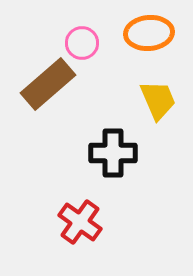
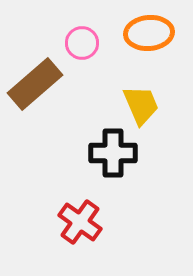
brown rectangle: moved 13 px left
yellow trapezoid: moved 17 px left, 5 px down
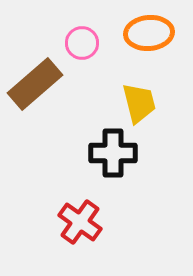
yellow trapezoid: moved 2 px left, 2 px up; rotated 9 degrees clockwise
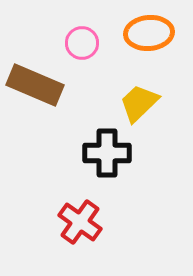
brown rectangle: moved 1 px down; rotated 64 degrees clockwise
yellow trapezoid: rotated 120 degrees counterclockwise
black cross: moved 6 px left
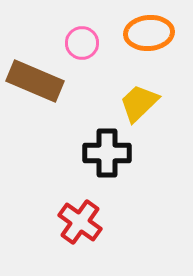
brown rectangle: moved 4 px up
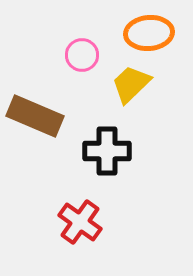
pink circle: moved 12 px down
brown rectangle: moved 35 px down
yellow trapezoid: moved 8 px left, 19 px up
black cross: moved 2 px up
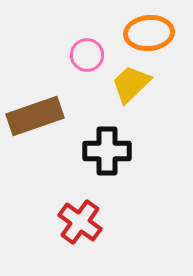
pink circle: moved 5 px right
brown rectangle: rotated 42 degrees counterclockwise
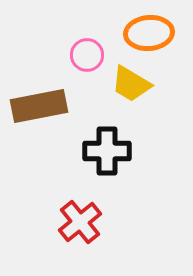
yellow trapezoid: rotated 105 degrees counterclockwise
brown rectangle: moved 4 px right, 10 px up; rotated 8 degrees clockwise
red cross: rotated 15 degrees clockwise
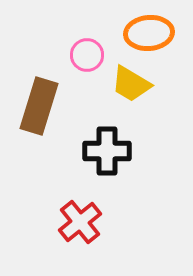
brown rectangle: rotated 62 degrees counterclockwise
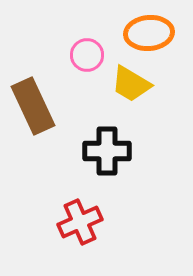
brown rectangle: moved 6 px left; rotated 42 degrees counterclockwise
red cross: rotated 15 degrees clockwise
